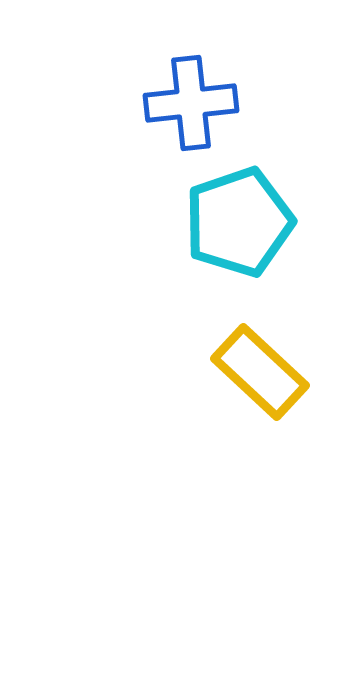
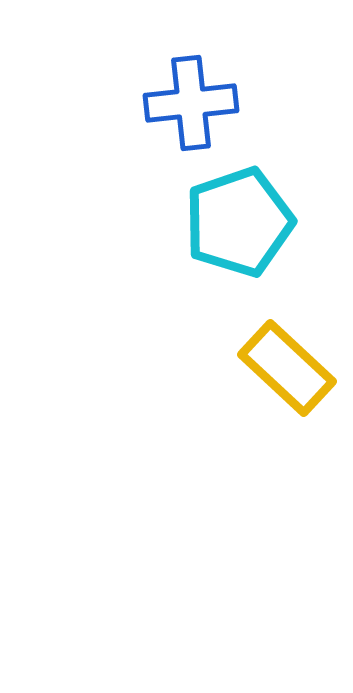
yellow rectangle: moved 27 px right, 4 px up
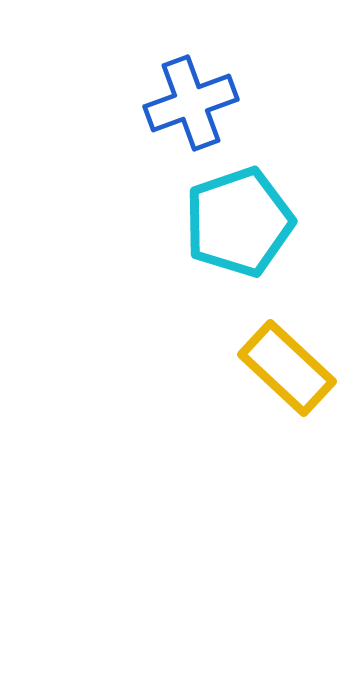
blue cross: rotated 14 degrees counterclockwise
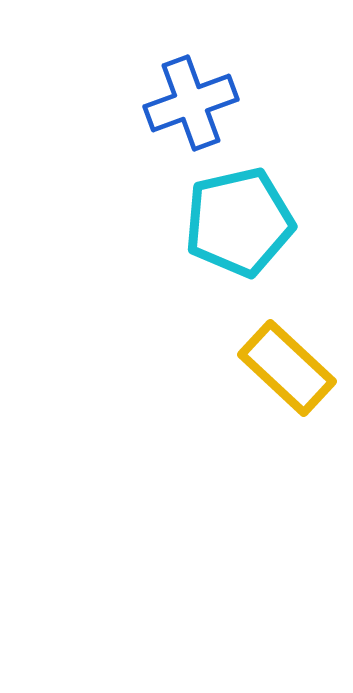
cyan pentagon: rotated 6 degrees clockwise
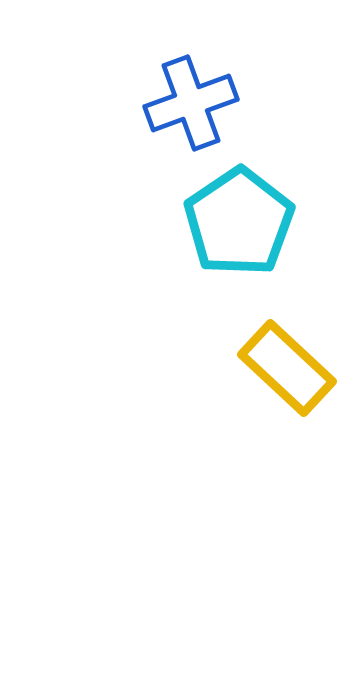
cyan pentagon: rotated 21 degrees counterclockwise
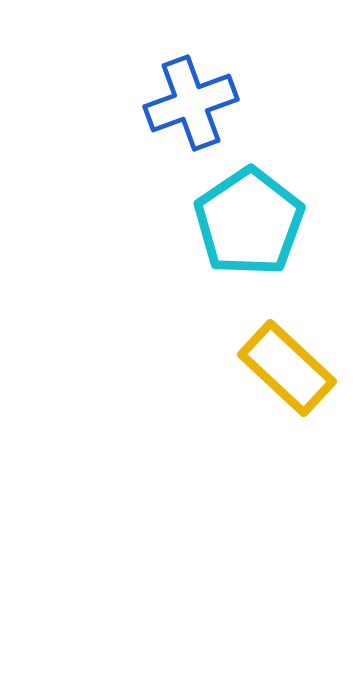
cyan pentagon: moved 10 px right
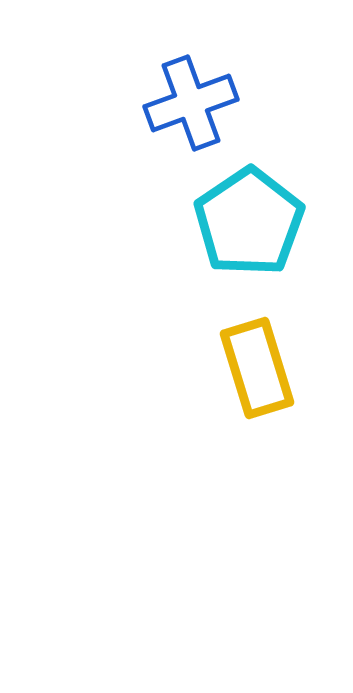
yellow rectangle: moved 30 px left; rotated 30 degrees clockwise
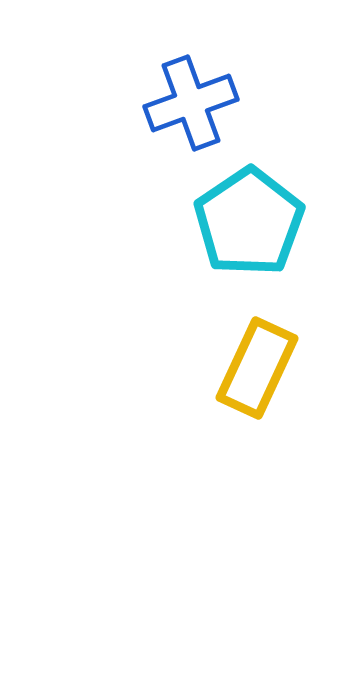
yellow rectangle: rotated 42 degrees clockwise
